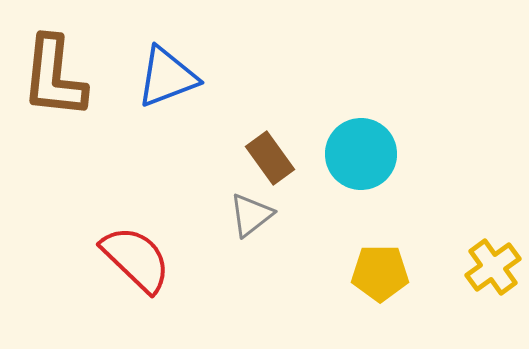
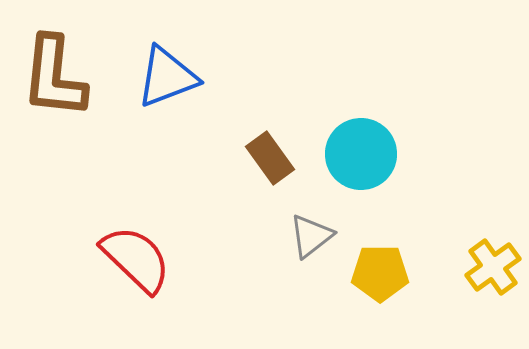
gray triangle: moved 60 px right, 21 px down
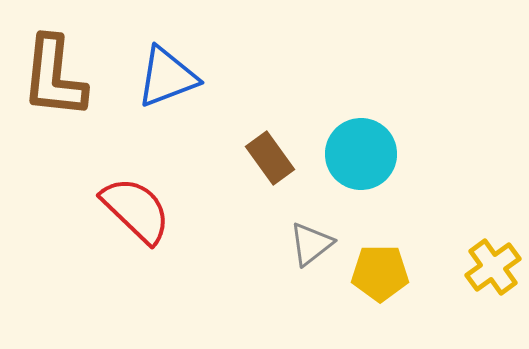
gray triangle: moved 8 px down
red semicircle: moved 49 px up
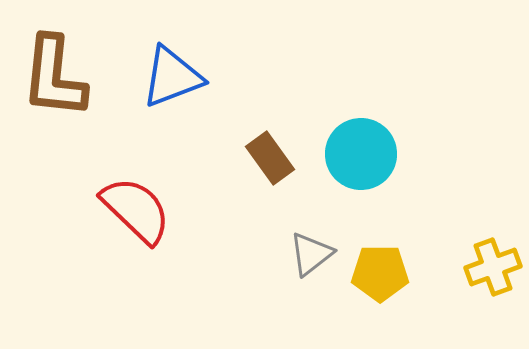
blue triangle: moved 5 px right
gray triangle: moved 10 px down
yellow cross: rotated 16 degrees clockwise
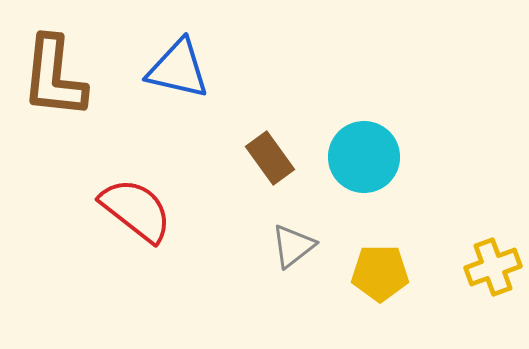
blue triangle: moved 6 px right, 8 px up; rotated 34 degrees clockwise
cyan circle: moved 3 px right, 3 px down
red semicircle: rotated 6 degrees counterclockwise
gray triangle: moved 18 px left, 8 px up
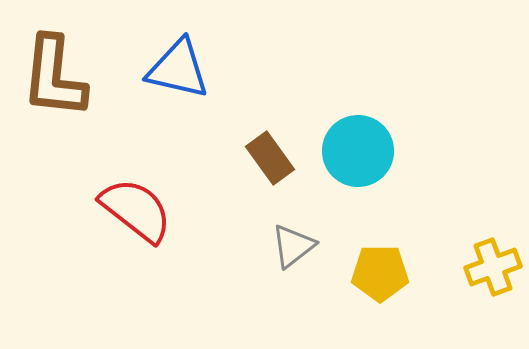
cyan circle: moved 6 px left, 6 px up
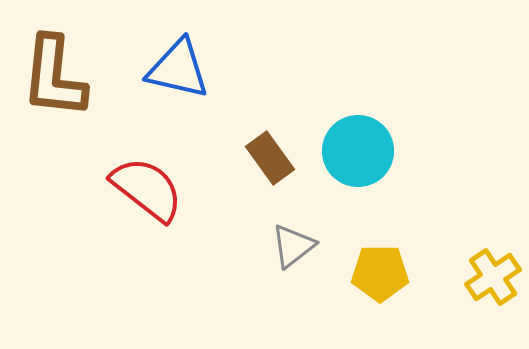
red semicircle: moved 11 px right, 21 px up
yellow cross: moved 10 px down; rotated 14 degrees counterclockwise
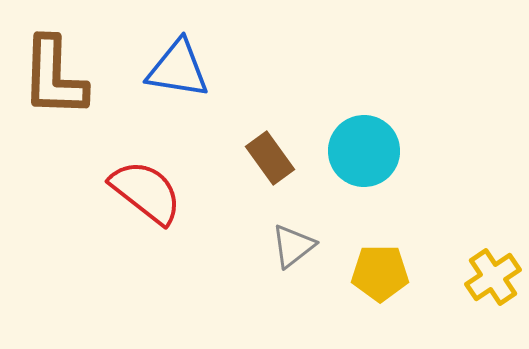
blue triangle: rotated 4 degrees counterclockwise
brown L-shape: rotated 4 degrees counterclockwise
cyan circle: moved 6 px right
red semicircle: moved 1 px left, 3 px down
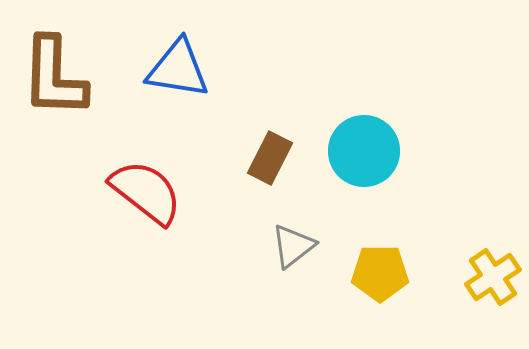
brown rectangle: rotated 63 degrees clockwise
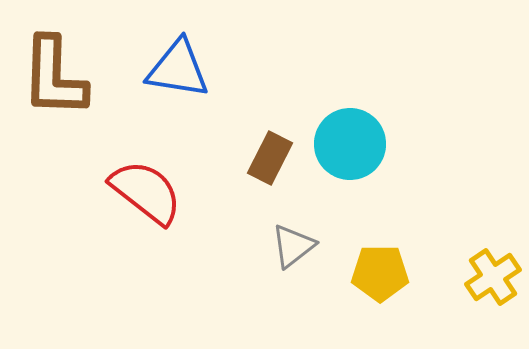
cyan circle: moved 14 px left, 7 px up
